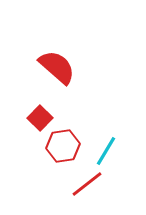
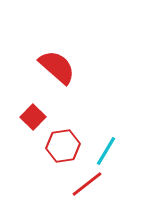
red square: moved 7 px left, 1 px up
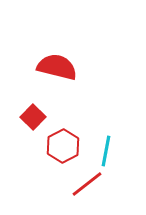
red semicircle: rotated 27 degrees counterclockwise
red hexagon: rotated 20 degrees counterclockwise
cyan line: rotated 20 degrees counterclockwise
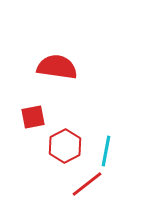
red semicircle: rotated 6 degrees counterclockwise
red square: rotated 35 degrees clockwise
red hexagon: moved 2 px right
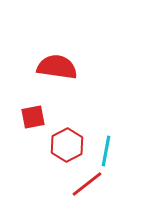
red hexagon: moved 2 px right, 1 px up
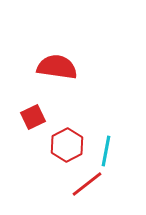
red square: rotated 15 degrees counterclockwise
